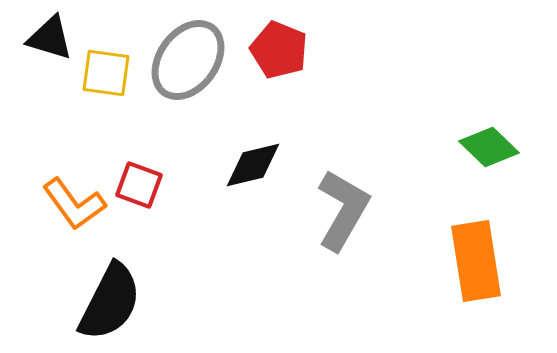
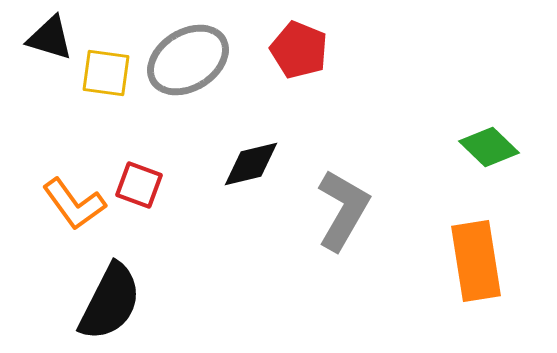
red pentagon: moved 20 px right
gray ellipse: rotated 22 degrees clockwise
black diamond: moved 2 px left, 1 px up
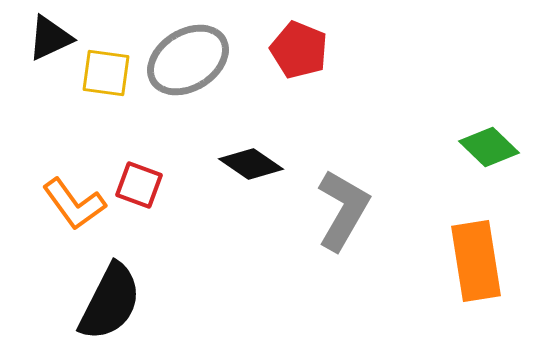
black triangle: rotated 42 degrees counterclockwise
black diamond: rotated 48 degrees clockwise
